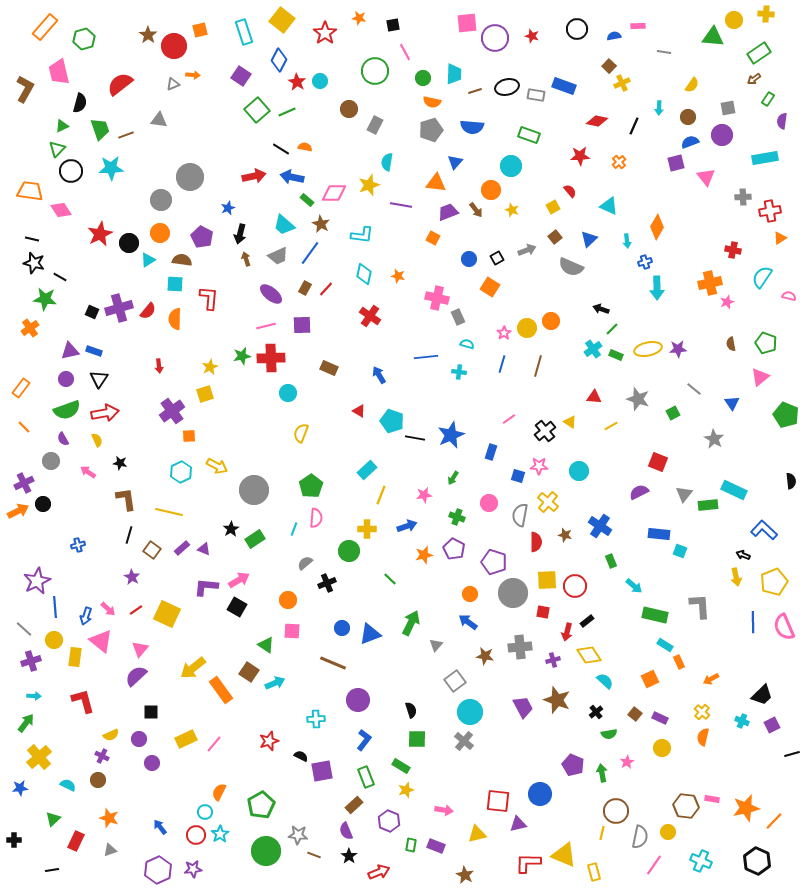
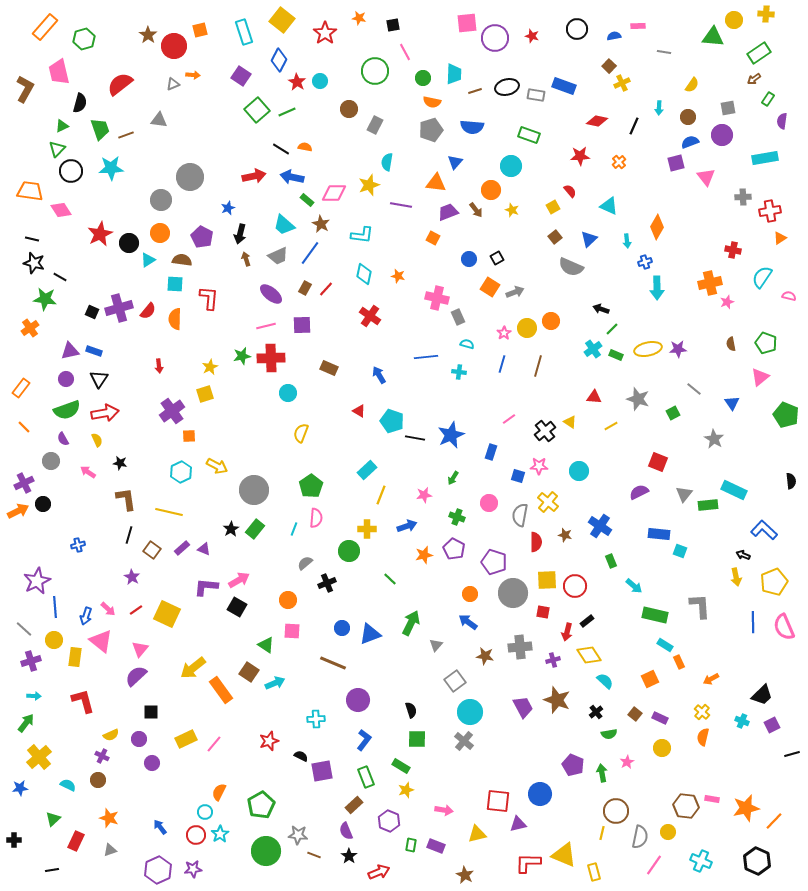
gray arrow at (527, 250): moved 12 px left, 42 px down
green rectangle at (255, 539): moved 10 px up; rotated 18 degrees counterclockwise
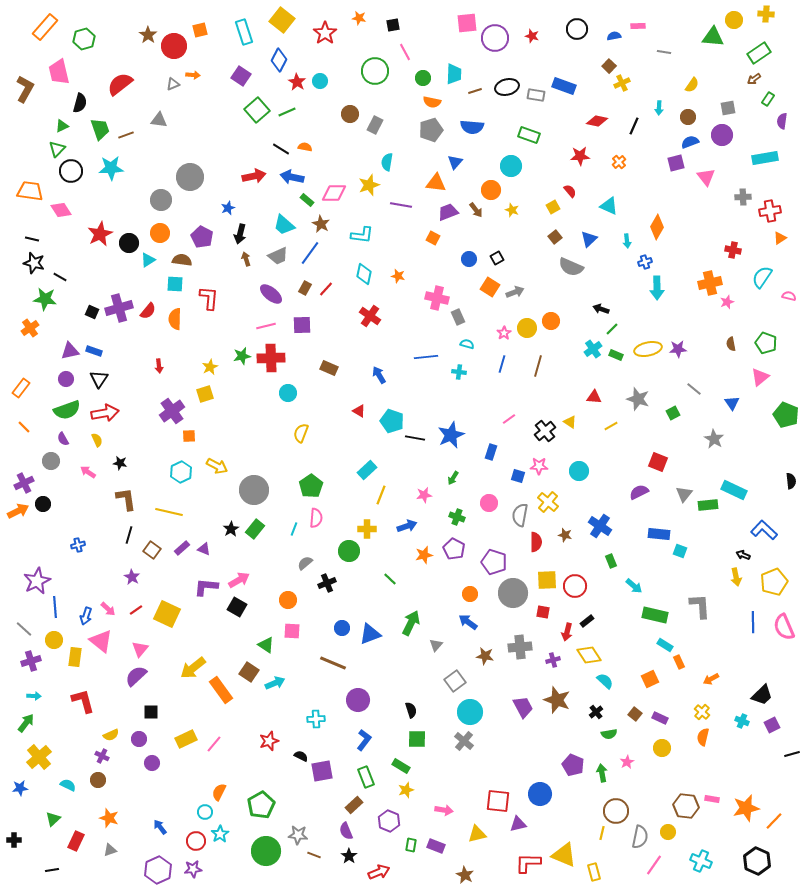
brown circle at (349, 109): moved 1 px right, 5 px down
red circle at (196, 835): moved 6 px down
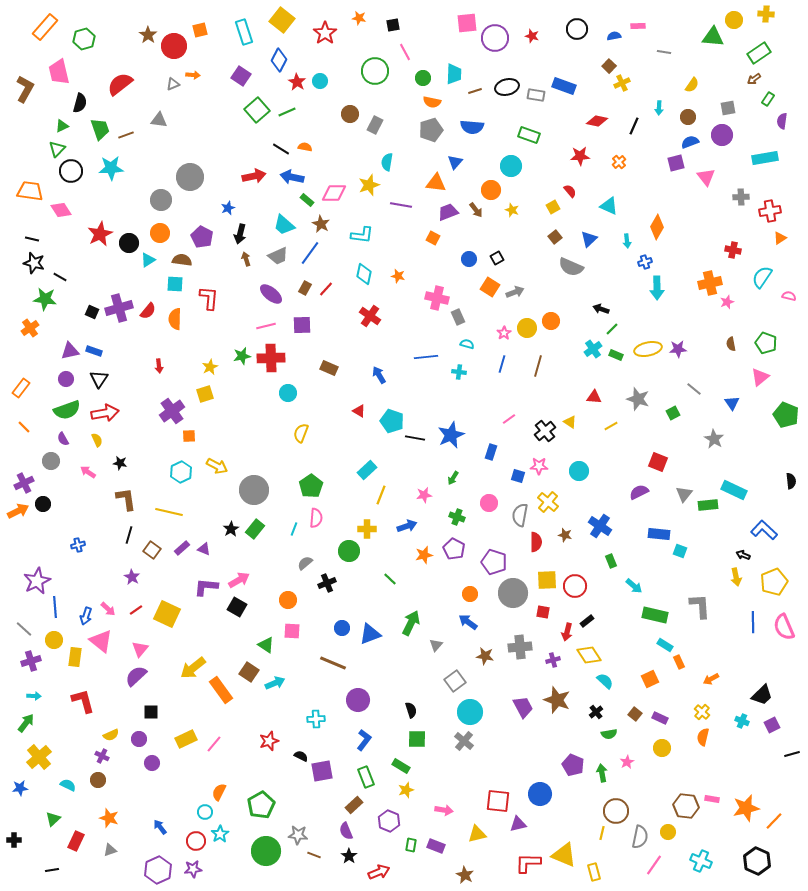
gray cross at (743, 197): moved 2 px left
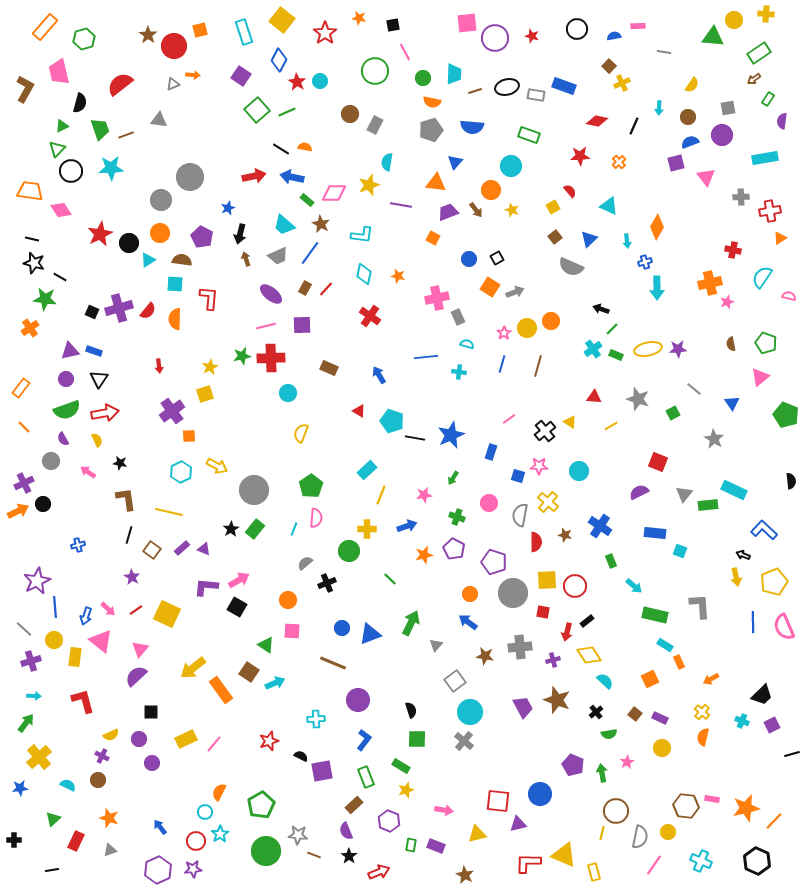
pink cross at (437, 298): rotated 25 degrees counterclockwise
blue rectangle at (659, 534): moved 4 px left, 1 px up
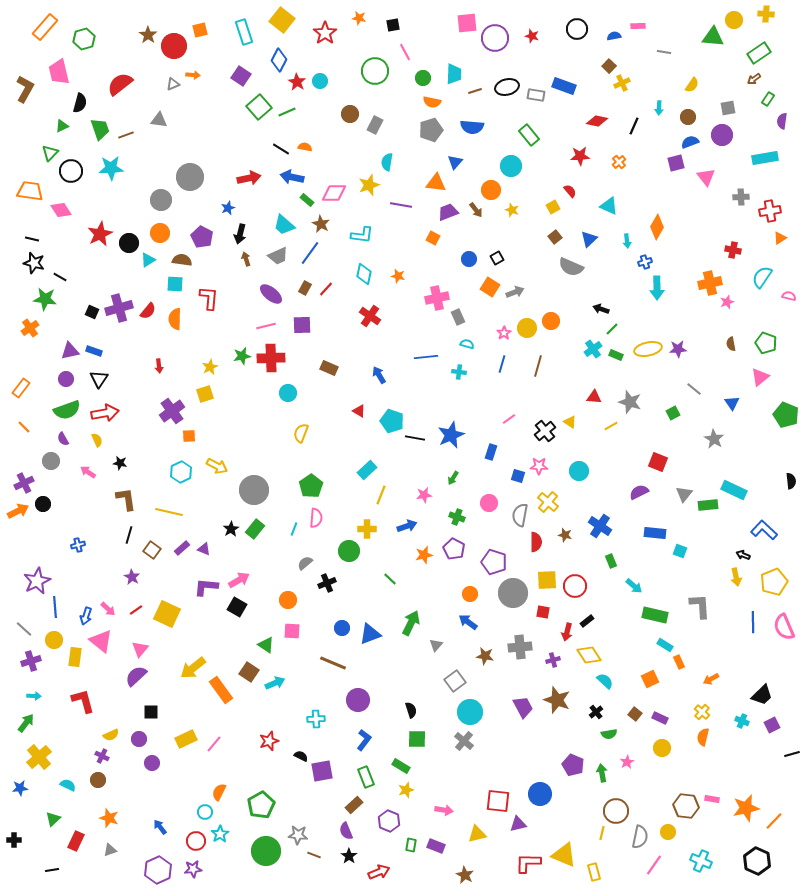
green square at (257, 110): moved 2 px right, 3 px up
green rectangle at (529, 135): rotated 30 degrees clockwise
green triangle at (57, 149): moved 7 px left, 4 px down
red arrow at (254, 176): moved 5 px left, 2 px down
gray star at (638, 399): moved 8 px left, 3 px down
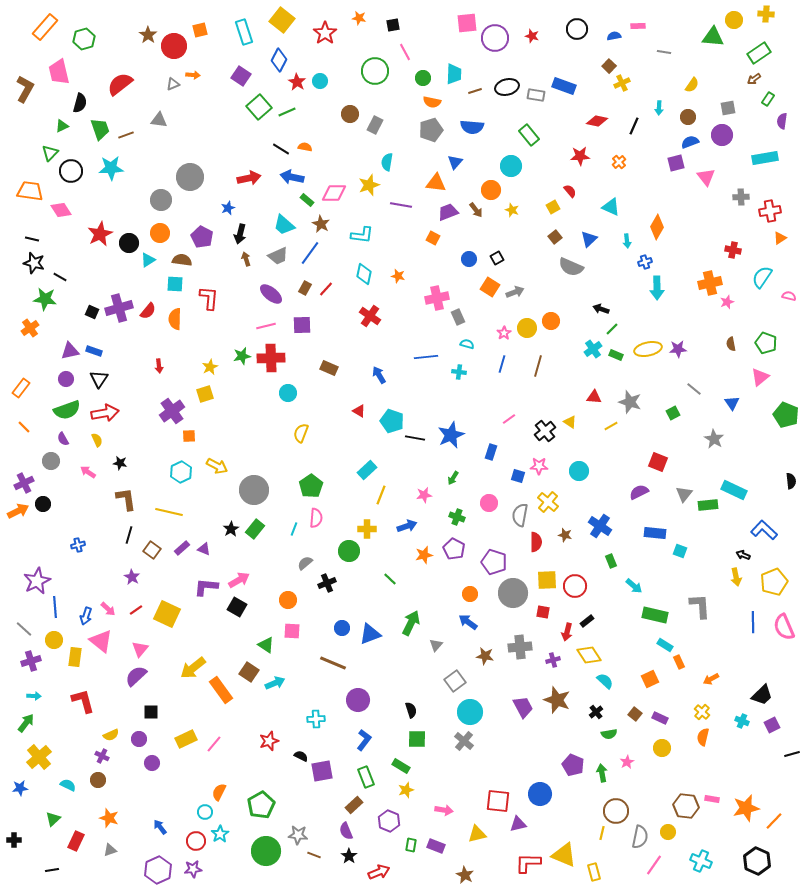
cyan triangle at (609, 206): moved 2 px right, 1 px down
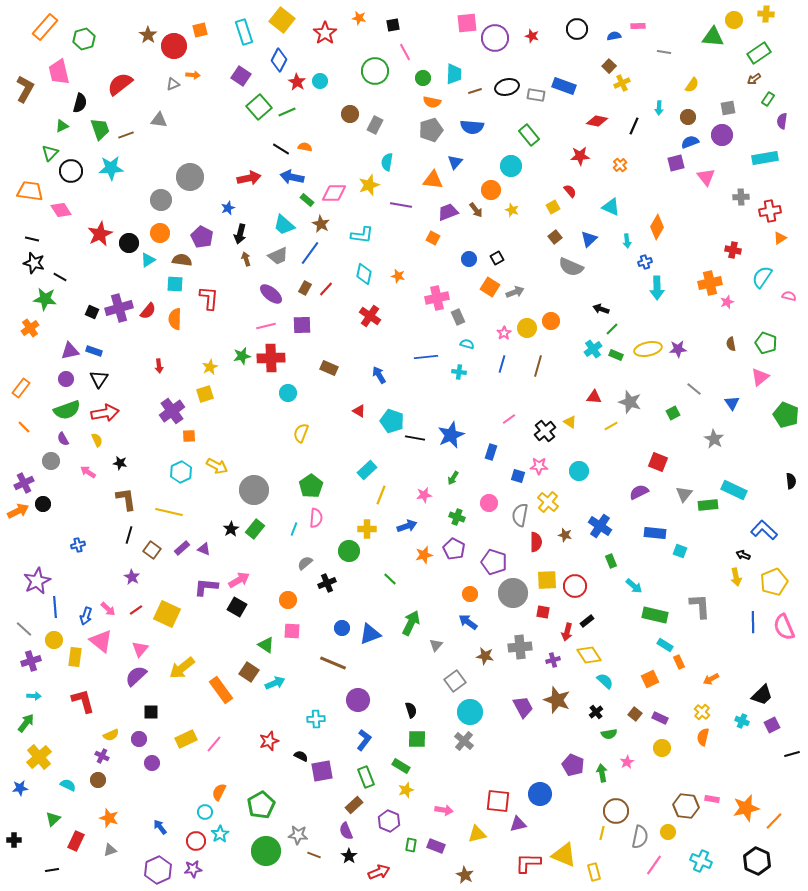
orange cross at (619, 162): moved 1 px right, 3 px down
orange triangle at (436, 183): moved 3 px left, 3 px up
yellow arrow at (193, 668): moved 11 px left
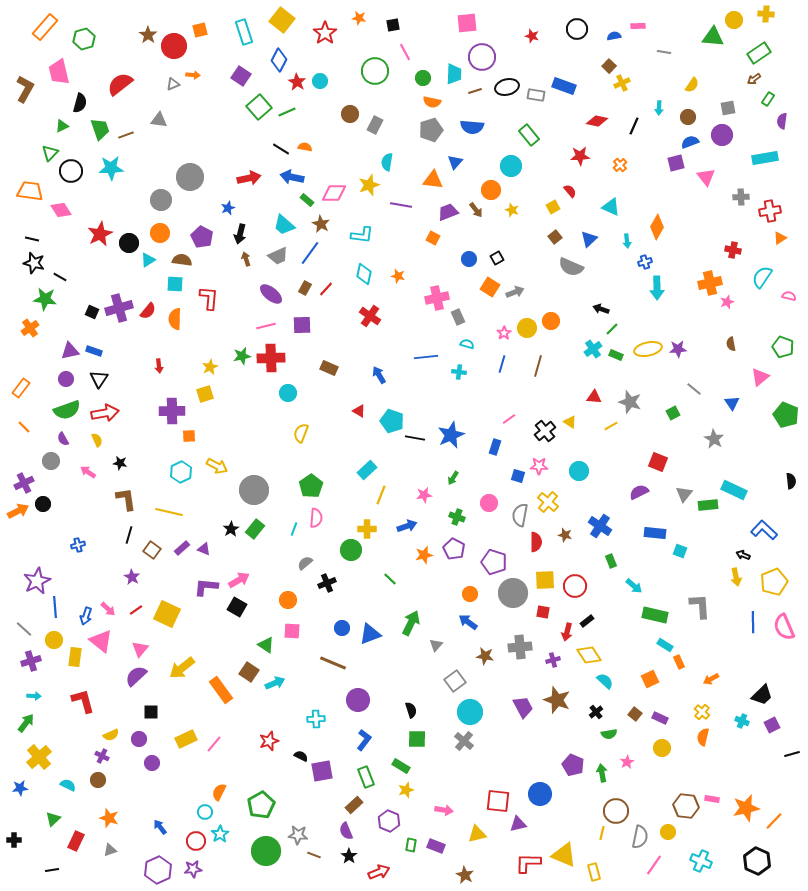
purple circle at (495, 38): moved 13 px left, 19 px down
green pentagon at (766, 343): moved 17 px right, 4 px down
purple cross at (172, 411): rotated 35 degrees clockwise
blue rectangle at (491, 452): moved 4 px right, 5 px up
green circle at (349, 551): moved 2 px right, 1 px up
yellow square at (547, 580): moved 2 px left
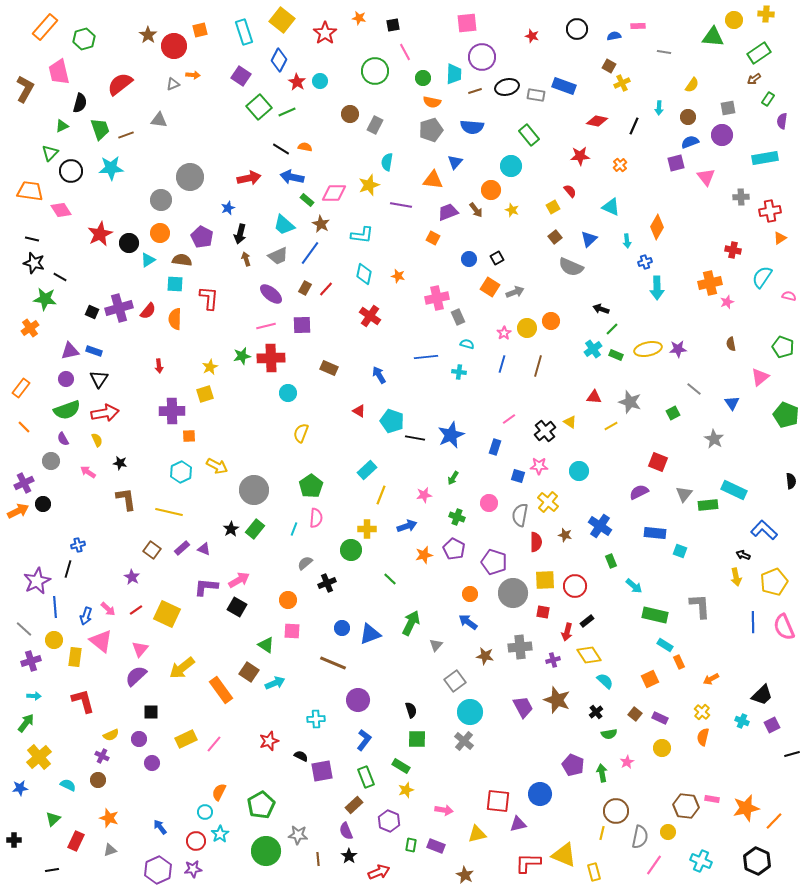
brown square at (609, 66): rotated 16 degrees counterclockwise
black line at (129, 535): moved 61 px left, 34 px down
brown line at (314, 855): moved 4 px right, 4 px down; rotated 64 degrees clockwise
